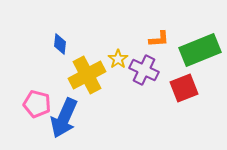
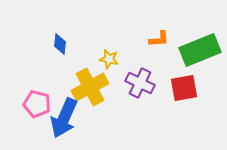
yellow star: moved 9 px left; rotated 24 degrees counterclockwise
purple cross: moved 4 px left, 13 px down
yellow cross: moved 3 px right, 12 px down
red square: rotated 12 degrees clockwise
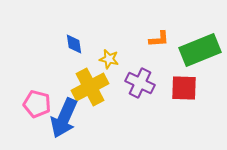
blue diamond: moved 14 px right; rotated 15 degrees counterclockwise
red square: rotated 12 degrees clockwise
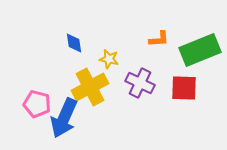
blue diamond: moved 1 px up
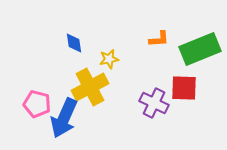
green rectangle: moved 1 px up
yellow star: rotated 24 degrees counterclockwise
purple cross: moved 14 px right, 20 px down
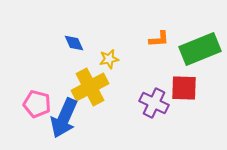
blue diamond: rotated 15 degrees counterclockwise
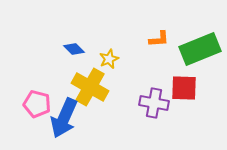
blue diamond: moved 6 px down; rotated 20 degrees counterclockwise
yellow star: rotated 12 degrees counterclockwise
yellow cross: rotated 33 degrees counterclockwise
purple cross: rotated 16 degrees counterclockwise
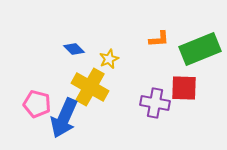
purple cross: moved 1 px right
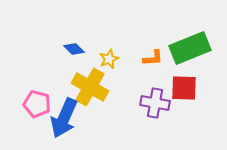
orange L-shape: moved 6 px left, 19 px down
green rectangle: moved 10 px left, 1 px up
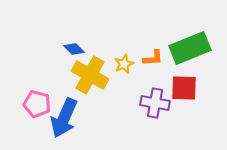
yellow star: moved 15 px right, 5 px down
yellow cross: moved 12 px up
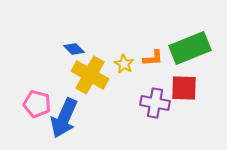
yellow star: rotated 18 degrees counterclockwise
